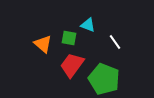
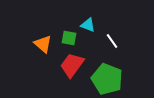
white line: moved 3 px left, 1 px up
green pentagon: moved 3 px right
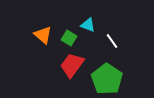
green square: rotated 21 degrees clockwise
orange triangle: moved 9 px up
green pentagon: rotated 12 degrees clockwise
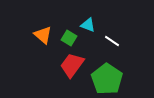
white line: rotated 21 degrees counterclockwise
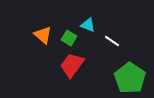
green pentagon: moved 23 px right, 1 px up
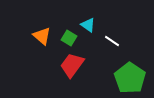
cyan triangle: rotated 14 degrees clockwise
orange triangle: moved 1 px left, 1 px down
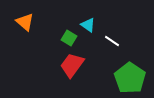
orange triangle: moved 17 px left, 14 px up
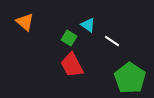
red trapezoid: rotated 64 degrees counterclockwise
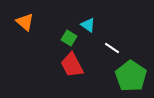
white line: moved 7 px down
green pentagon: moved 1 px right, 2 px up
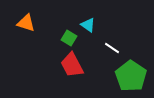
orange triangle: moved 1 px right, 1 px down; rotated 24 degrees counterclockwise
